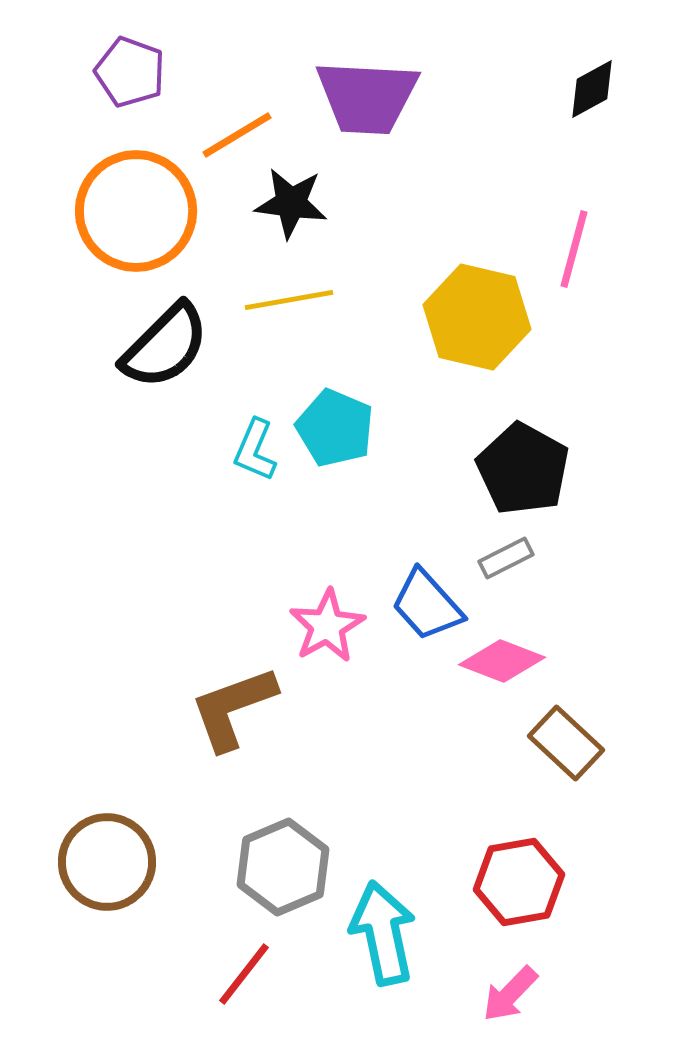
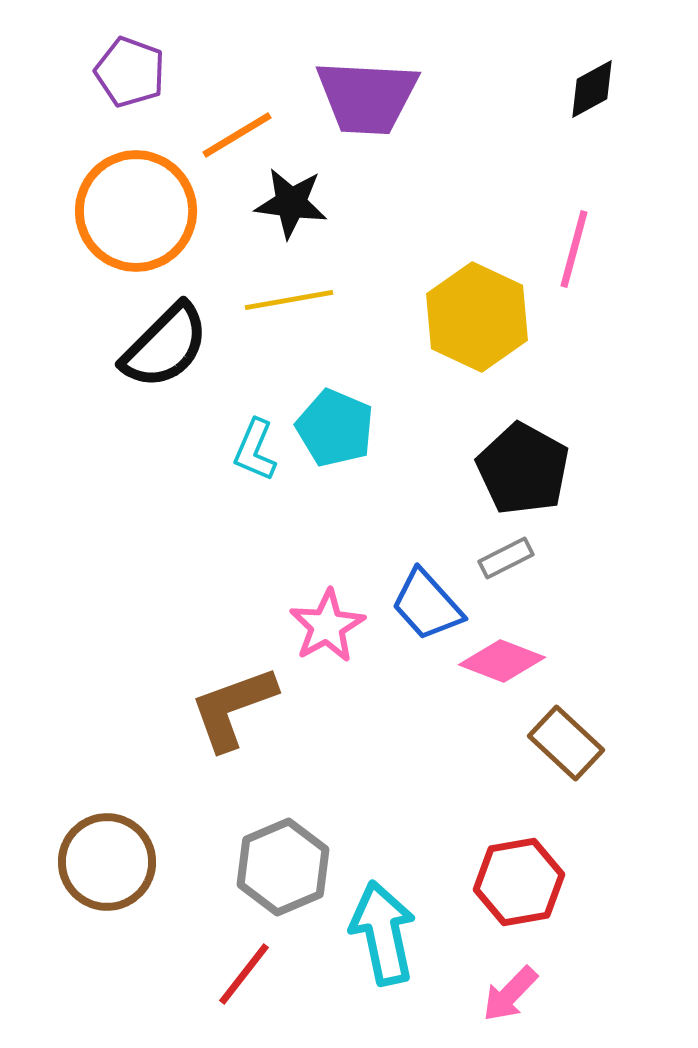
yellow hexagon: rotated 12 degrees clockwise
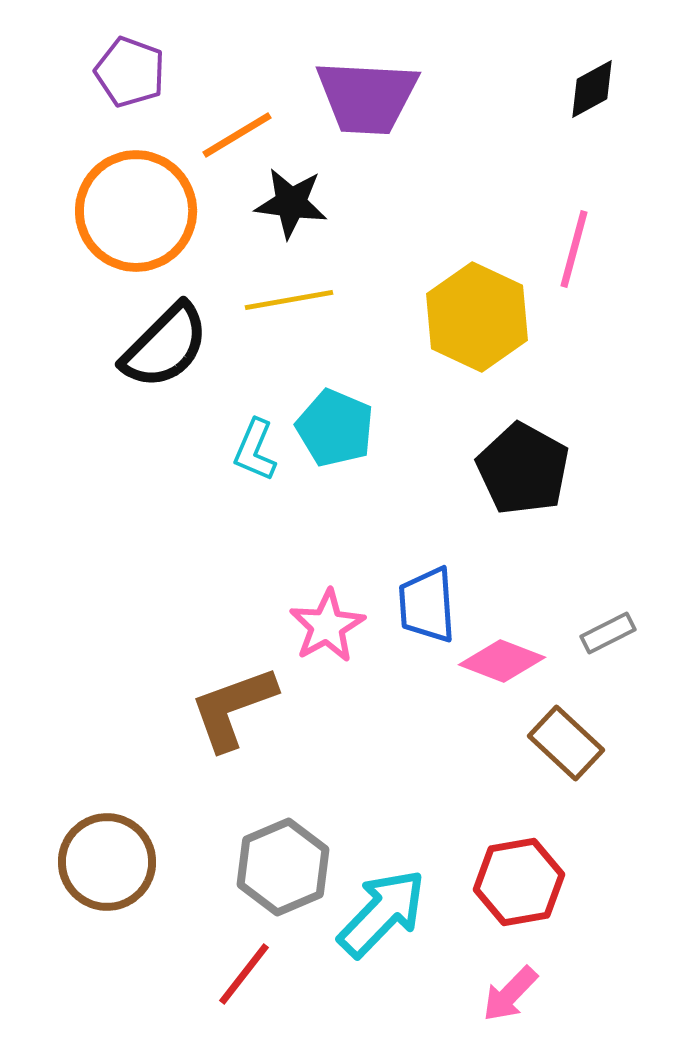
gray rectangle: moved 102 px right, 75 px down
blue trapezoid: rotated 38 degrees clockwise
cyan arrow: moved 1 px left, 20 px up; rotated 56 degrees clockwise
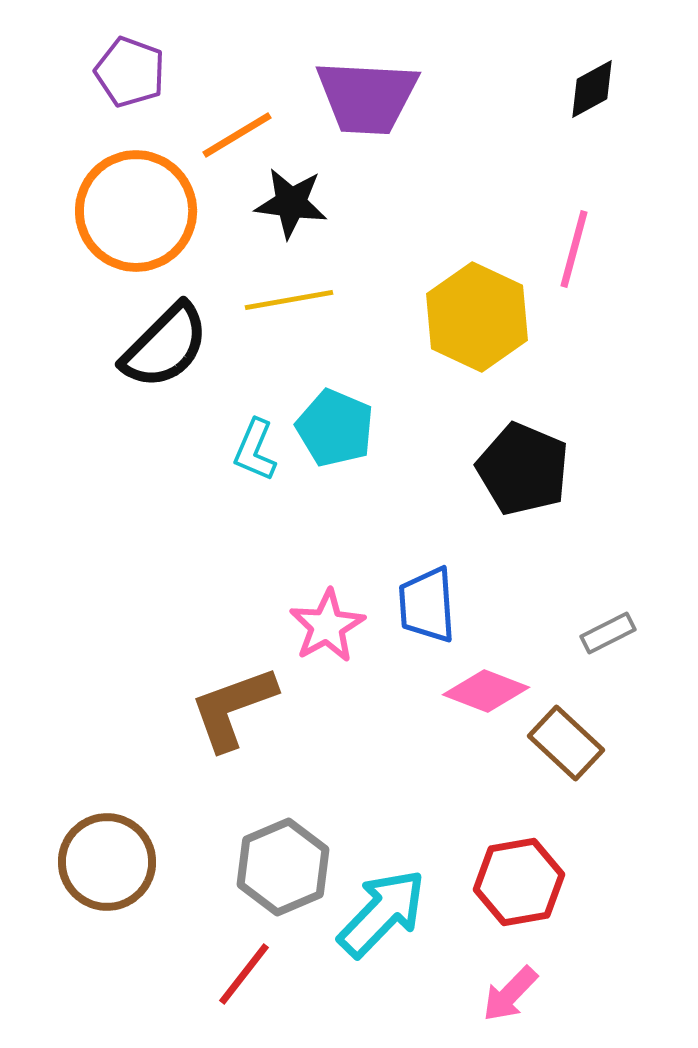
black pentagon: rotated 6 degrees counterclockwise
pink diamond: moved 16 px left, 30 px down
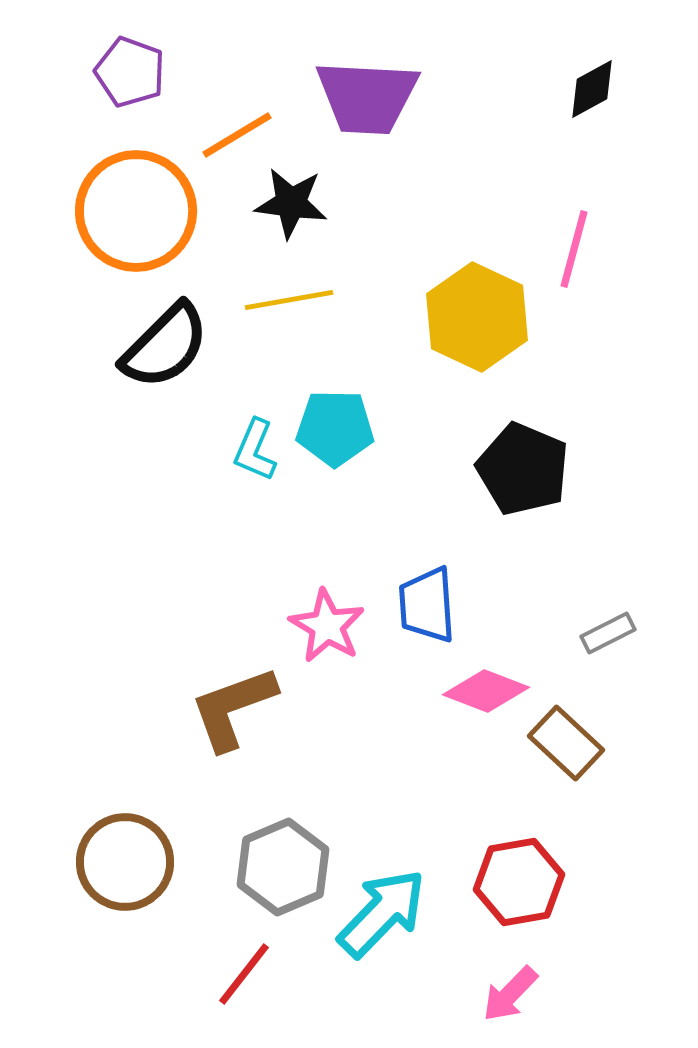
cyan pentagon: rotated 22 degrees counterclockwise
pink star: rotated 12 degrees counterclockwise
brown circle: moved 18 px right
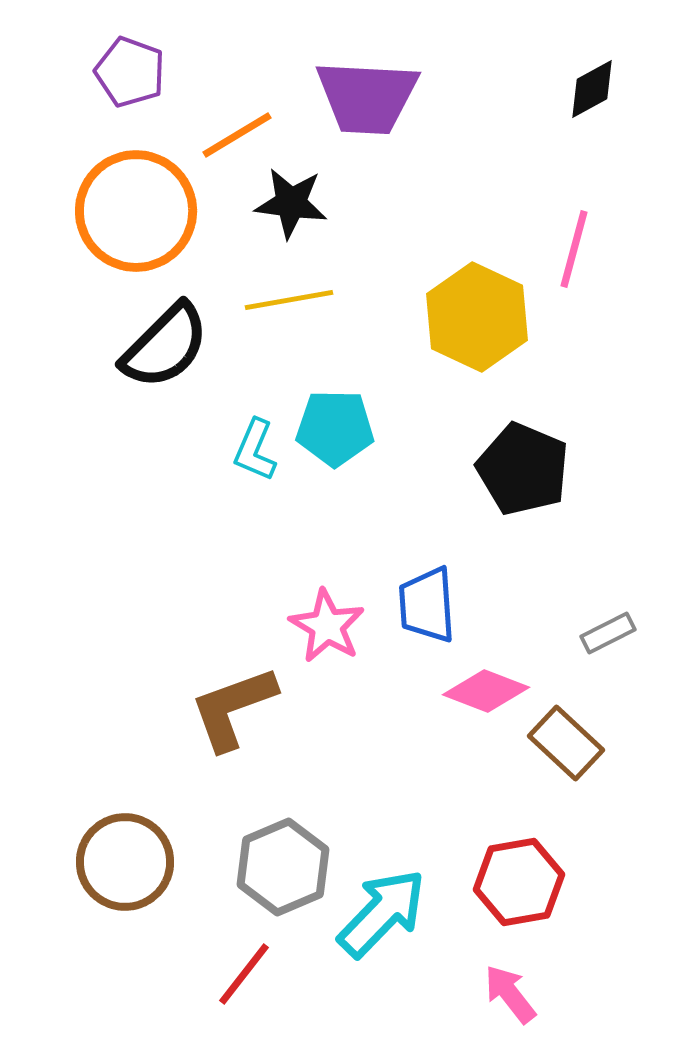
pink arrow: rotated 98 degrees clockwise
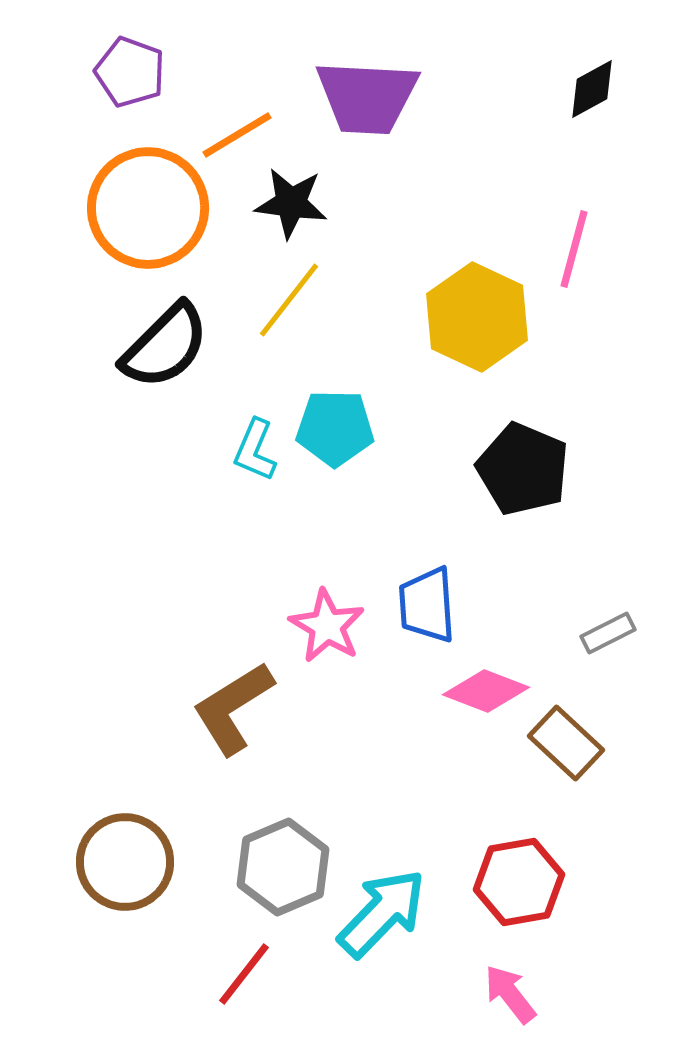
orange circle: moved 12 px right, 3 px up
yellow line: rotated 42 degrees counterclockwise
brown L-shape: rotated 12 degrees counterclockwise
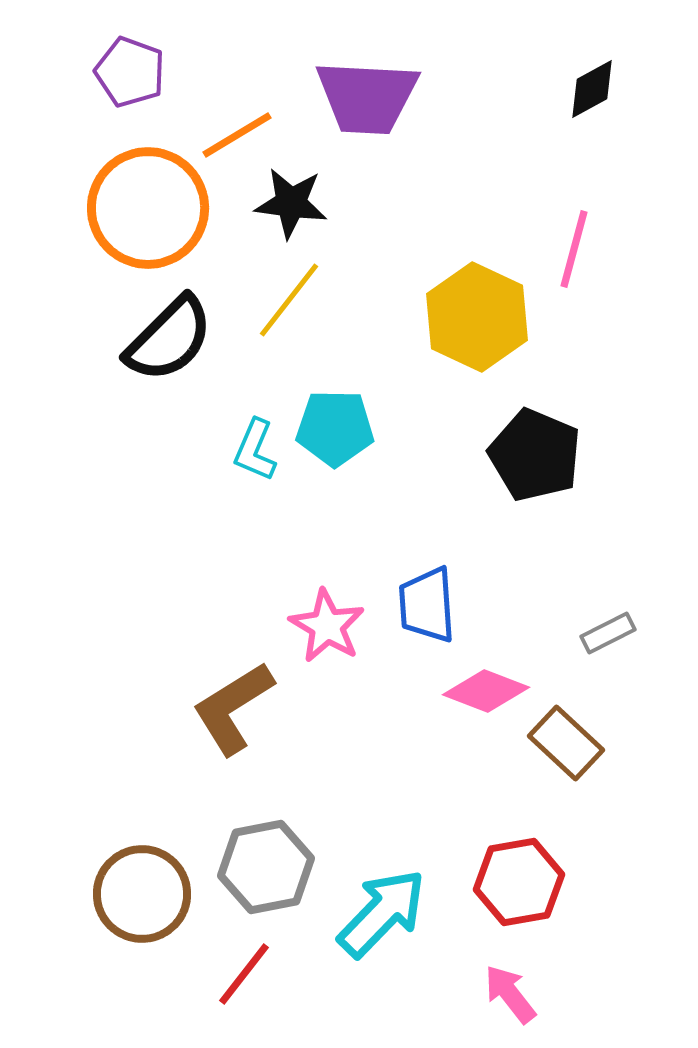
black semicircle: moved 4 px right, 7 px up
black pentagon: moved 12 px right, 14 px up
brown circle: moved 17 px right, 32 px down
gray hexagon: moved 17 px left; rotated 12 degrees clockwise
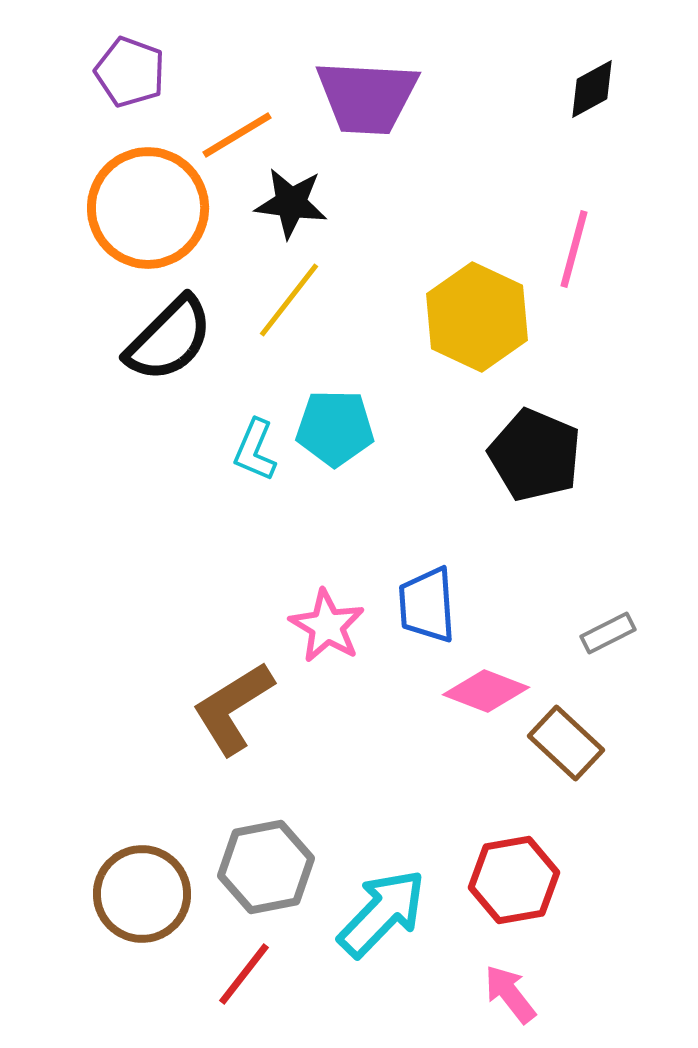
red hexagon: moved 5 px left, 2 px up
